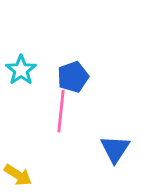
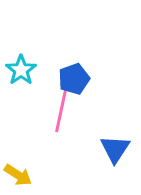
blue pentagon: moved 1 px right, 2 px down
pink line: rotated 6 degrees clockwise
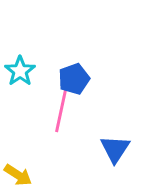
cyan star: moved 1 px left, 1 px down
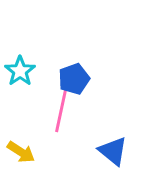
blue triangle: moved 2 px left, 2 px down; rotated 24 degrees counterclockwise
yellow arrow: moved 3 px right, 23 px up
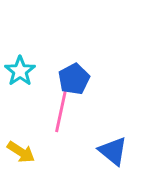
blue pentagon: rotated 8 degrees counterclockwise
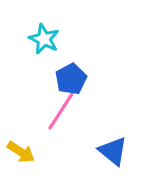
cyan star: moved 24 px right, 32 px up; rotated 12 degrees counterclockwise
blue pentagon: moved 3 px left
pink line: rotated 21 degrees clockwise
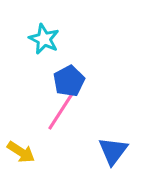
blue pentagon: moved 2 px left, 2 px down
blue triangle: rotated 28 degrees clockwise
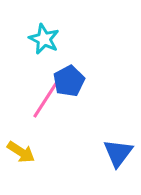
pink line: moved 15 px left, 12 px up
blue triangle: moved 5 px right, 2 px down
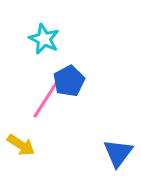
yellow arrow: moved 7 px up
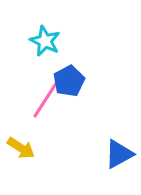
cyan star: moved 1 px right, 2 px down
yellow arrow: moved 3 px down
blue triangle: moved 1 px right, 1 px down; rotated 24 degrees clockwise
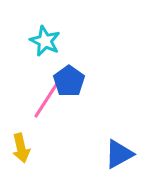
blue pentagon: rotated 8 degrees counterclockwise
pink line: moved 1 px right
yellow arrow: rotated 44 degrees clockwise
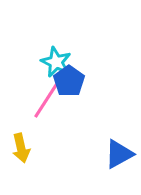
cyan star: moved 11 px right, 21 px down
